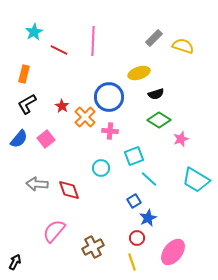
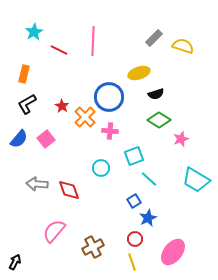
red circle: moved 2 px left, 1 px down
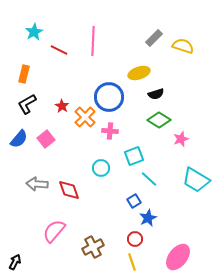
pink ellipse: moved 5 px right, 5 px down
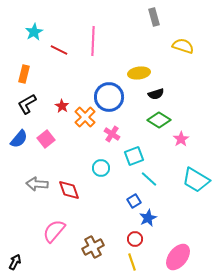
gray rectangle: moved 21 px up; rotated 60 degrees counterclockwise
yellow ellipse: rotated 10 degrees clockwise
pink cross: moved 2 px right, 3 px down; rotated 28 degrees clockwise
pink star: rotated 14 degrees counterclockwise
